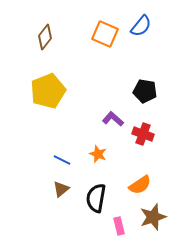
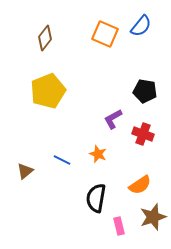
brown diamond: moved 1 px down
purple L-shape: rotated 70 degrees counterclockwise
brown triangle: moved 36 px left, 18 px up
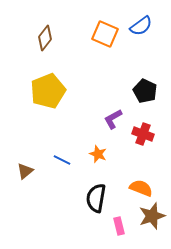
blue semicircle: rotated 15 degrees clockwise
black pentagon: rotated 15 degrees clockwise
orange semicircle: moved 1 px right, 3 px down; rotated 125 degrees counterclockwise
brown star: moved 1 px left, 1 px up
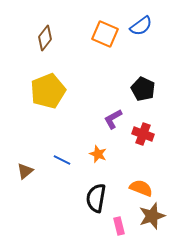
black pentagon: moved 2 px left, 2 px up
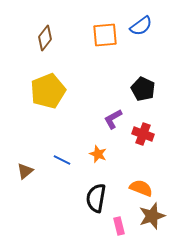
orange square: moved 1 px down; rotated 28 degrees counterclockwise
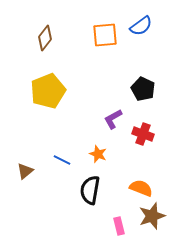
black semicircle: moved 6 px left, 8 px up
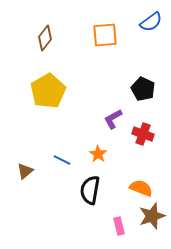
blue semicircle: moved 10 px right, 4 px up
yellow pentagon: rotated 8 degrees counterclockwise
orange star: rotated 12 degrees clockwise
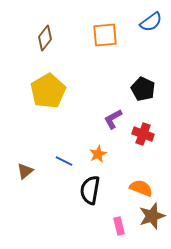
orange star: rotated 12 degrees clockwise
blue line: moved 2 px right, 1 px down
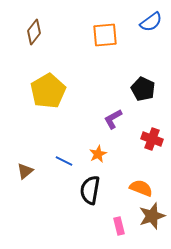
brown diamond: moved 11 px left, 6 px up
red cross: moved 9 px right, 5 px down
